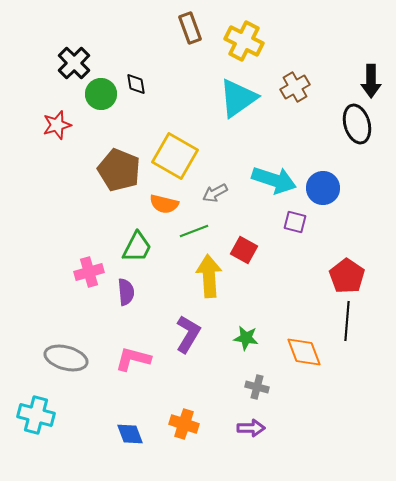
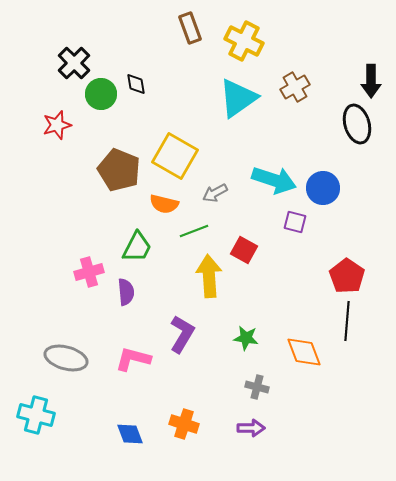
purple L-shape: moved 6 px left
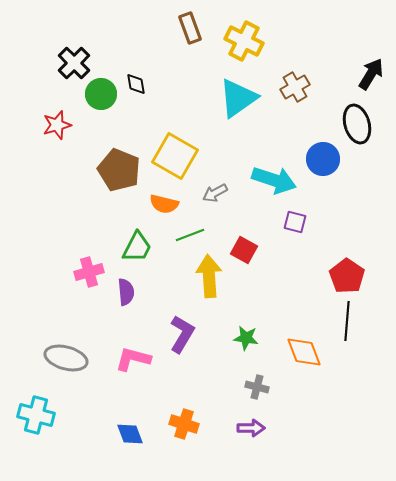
black arrow: moved 7 px up; rotated 148 degrees counterclockwise
blue circle: moved 29 px up
green line: moved 4 px left, 4 px down
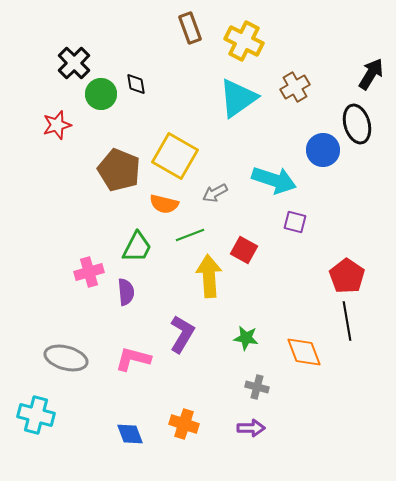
blue circle: moved 9 px up
black line: rotated 15 degrees counterclockwise
